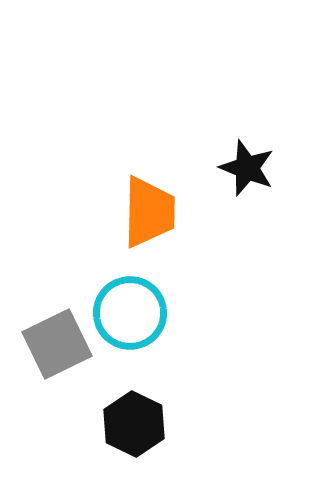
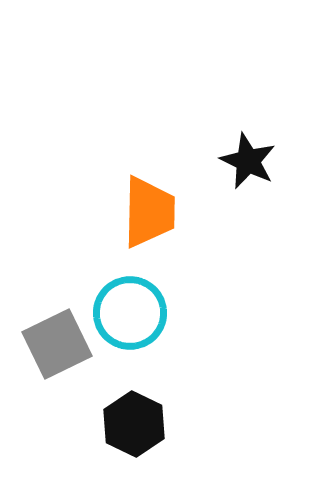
black star: moved 1 px right, 7 px up; rotated 4 degrees clockwise
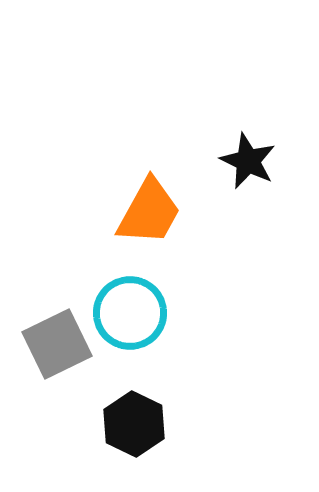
orange trapezoid: rotated 28 degrees clockwise
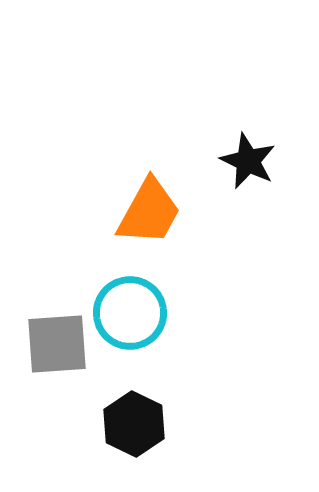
gray square: rotated 22 degrees clockwise
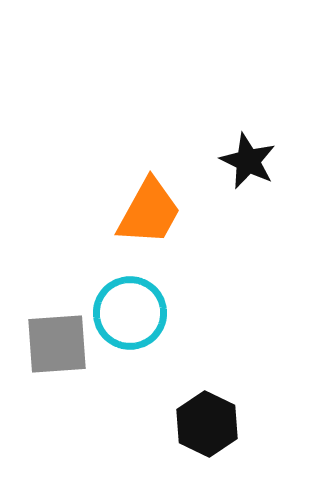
black hexagon: moved 73 px right
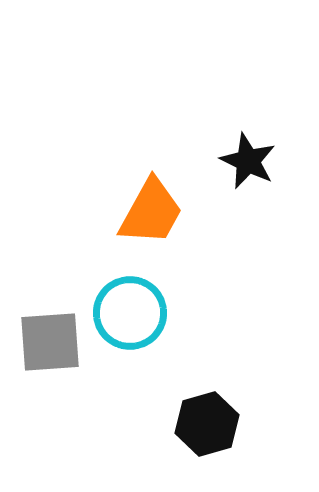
orange trapezoid: moved 2 px right
gray square: moved 7 px left, 2 px up
black hexagon: rotated 18 degrees clockwise
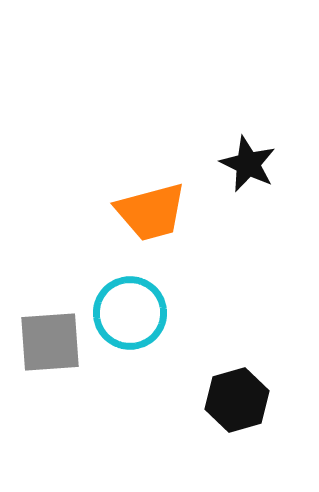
black star: moved 3 px down
orange trapezoid: rotated 46 degrees clockwise
black hexagon: moved 30 px right, 24 px up
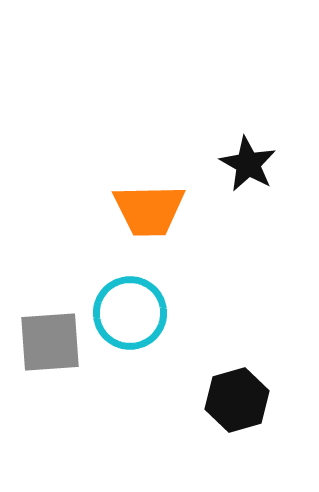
black star: rotated 4 degrees clockwise
orange trapezoid: moved 2 px left, 2 px up; rotated 14 degrees clockwise
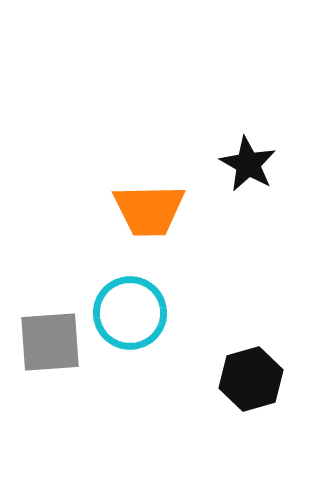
black hexagon: moved 14 px right, 21 px up
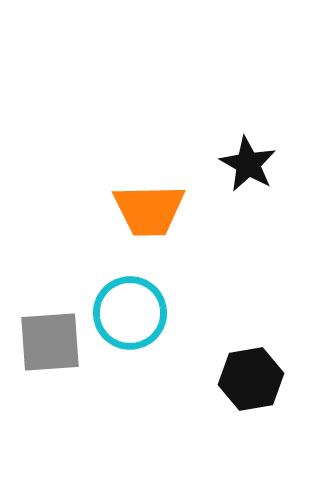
black hexagon: rotated 6 degrees clockwise
